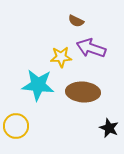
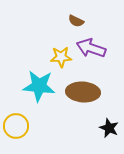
cyan star: moved 1 px right, 1 px down
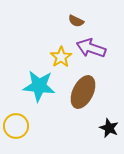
yellow star: rotated 30 degrees counterclockwise
brown ellipse: rotated 68 degrees counterclockwise
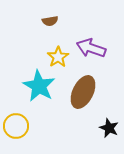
brown semicircle: moved 26 px left; rotated 35 degrees counterclockwise
yellow star: moved 3 px left
cyan star: rotated 24 degrees clockwise
